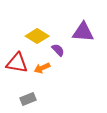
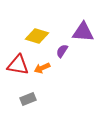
yellow diamond: rotated 15 degrees counterclockwise
purple semicircle: moved 4 px right, 1 px down; rotated 104 degrees counterclockwise
red triangle: moved 1 px right, 2 px down
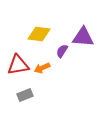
purple triangle: moved 5 px down
yellow diamond: moved 2 px right, 2 px up; rotated 10 degrees counterclockwise
red triangle: rotated 20 degrees counterclockwise
gray rectangle: moved 3 px left, 4 px up
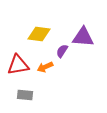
orange arrow: moved 3 px right, 1 px up
gray rectangle: rotated 28 degrees clockwise
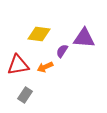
purple triangle: moved 1 px right, 1 px down
gray rectangle: rotated 63 degrees counterclockwise
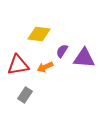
purple triangle: moved 20 px down
